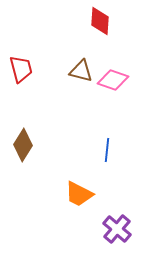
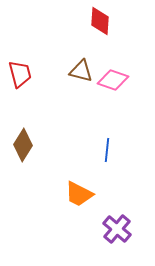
red trapezoid: moved 1 px left, 5 px down
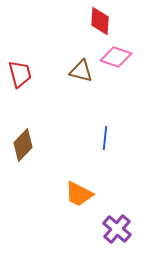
pink diamond: moved 3 px right, 23 px up
brown diamond: rotated 12 degrees clockwise
blue line: moved 2 px left, 12 px up
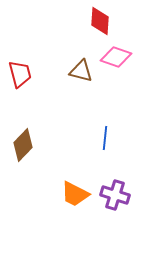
orange trapezoid: moved 4 px left
purple cross: moved 2 px left, 34 px up; rotated 24 degrees counterclockwise
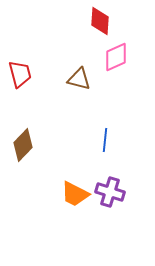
pink diamond: rotated 44 degrees counterclockwise
brown triangle: moved 2 px left, 8 px down
blue line: moved 2 px down
purple cross: moved 5 px left, 3 px up
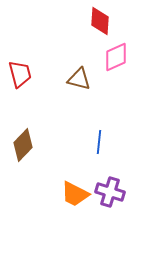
blue line: moved 6 px left, 2 px down
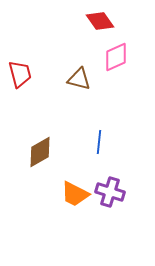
red diamond: rotated 40 degrees counterclockwise
brown diamond: moved 17 px right, 7 px down; rotated 16 degrees clockwise
